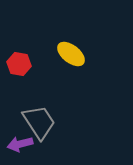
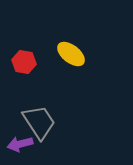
red hexagon: moved 5 px right, 2 px up
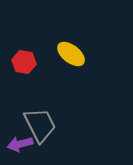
gray trapezoid: moved 1 px right, 3 px down; rotated 6 degrees clockwise
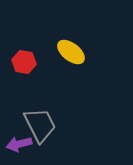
yellow ellipse: moved 2 px up
purple arrow: moved 1 px left
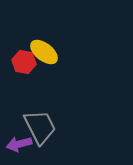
yellow ellipse: moved 27 px left
gray trapezoid: moved 2 px down
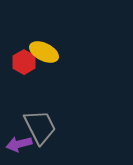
yellow ellipse: rotated 12 degrees counterclockwise
red hexagon: rotated 20 degrees clockwise
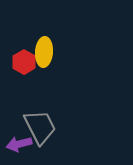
yellow ellipse: rotated 68 degrees clockwise
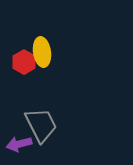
yellow ellipse: moved 2 px left; rotated 12 degrees counterclockwise
gray trapezoid: moved 1 px right, 2 px up
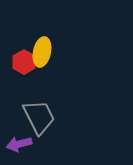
yellow ellipse: rotated 20 degrees clockwise
gray trapezoid: moved 2 px left, 8 px up
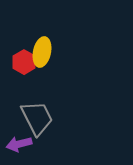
gray trapezoid: moved 2 px left, 1 px down
